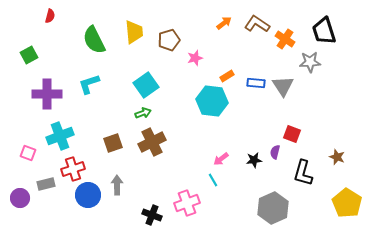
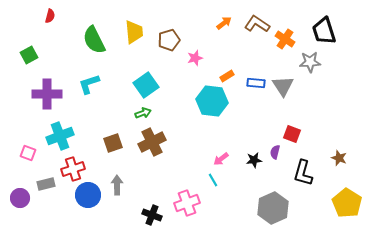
brown star: moved 2 px right, 1 px down
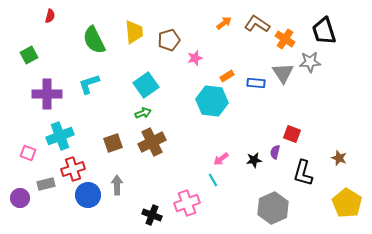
gray triangle: moved 13 px up
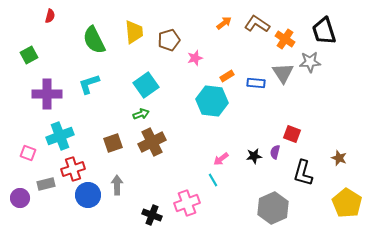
green arrow: moved 2 px left, 1 px down
black star: moved 4 px up
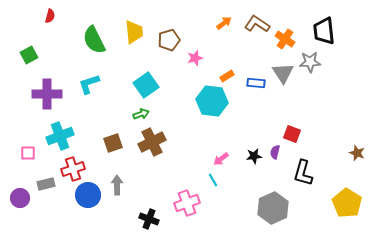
black trapezoid: rotated 12 degrees clockwise
pink square: rotated 21 degrees counterclockwise
brown star: moved 18 px right, 5 px up
black cross: moved 3 px left, 4 px down
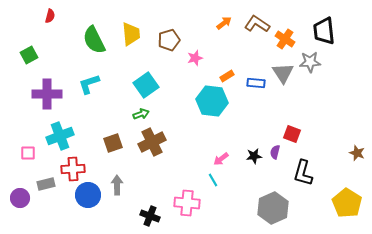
yellow trapezoid: moved 3 px left, 2 px down
red cross: rotated 15 degrees clockwise
pink cross: rotated 25 degrees clockwise
black cross: moved 1 px right, 3 px up
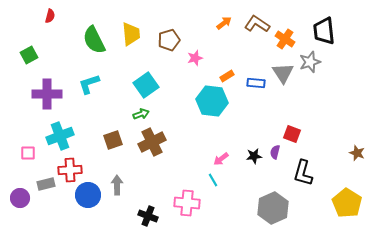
gray star: rotated 15 degrees counterclockwise
brown square: moved 3 px up
red cross: moved 3 px left, 1 px down
black cross: moved 2 px left
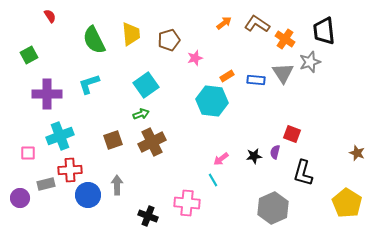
red semicircle: rotated 48 degrees counterclockwise
blue rectangle: moved 3 px up
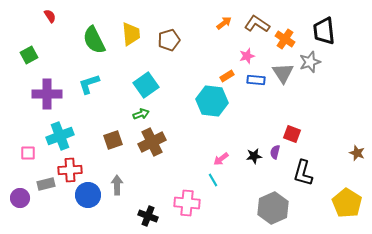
pink star: moved 52 px right, 2 px up
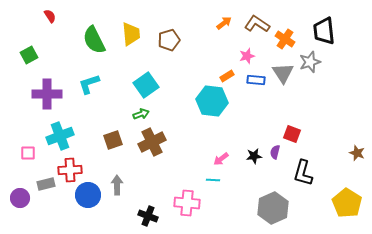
cyan line: rotated 56 degrees counterclockwise
